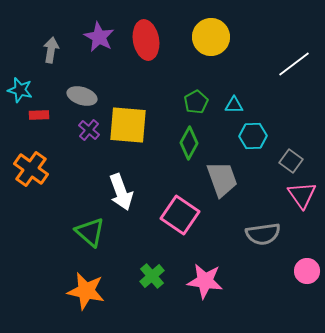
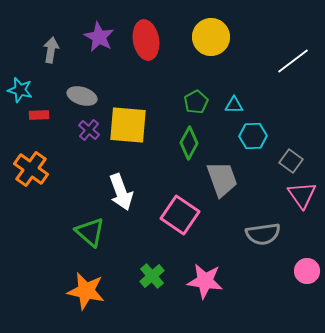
white line: moved 1 px left, 3 px up
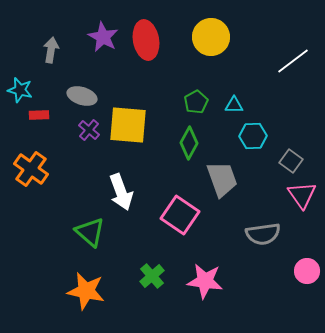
purple star: moved 4 px right
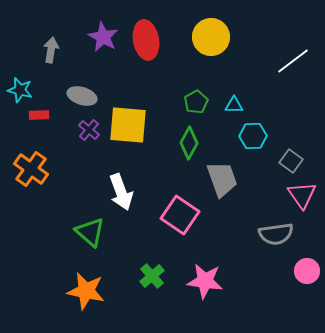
gray semicircle: moved 13 px right
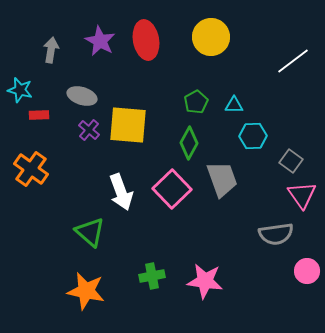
purple star: moved 3 px left, 4 px down
pink square: moved 8 px left, 26 px up; rotated 12 degrees clockwise
green cross: rotated 30 degrees clockwise
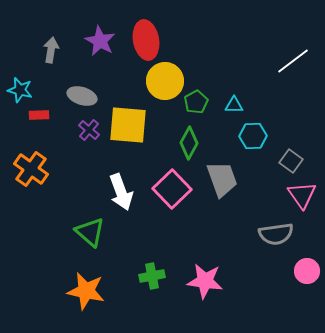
yellow circle: moved 46 px left, 44 px down
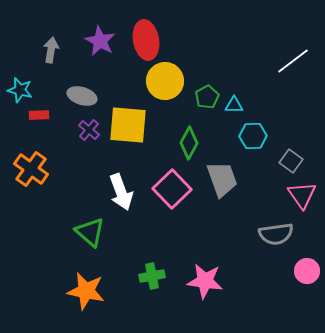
green pentagon: moved 11 px right, 5 px up
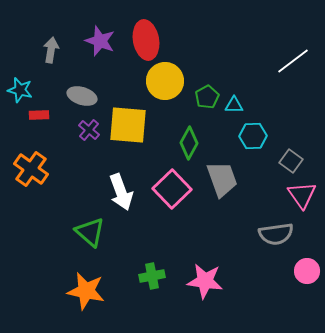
purple star: rotated 8 degrees counterclockwise
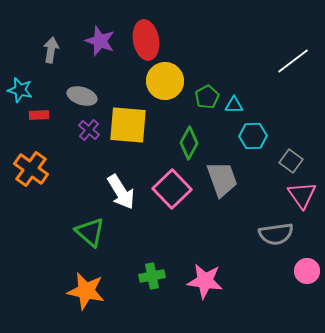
white arrow: rotated 12 degrees counterclockwise
